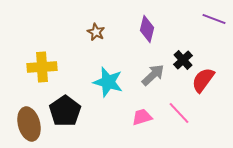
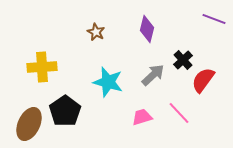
brown ellipse: rotated 40 degrees clockwise
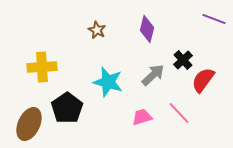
brown star: moved 1 px right, 2 px up
black pentagon: moved 2 px right, 3 px up
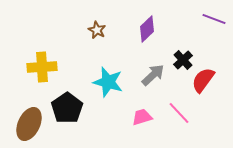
purple diamond: rotated 32 degrees clockwise
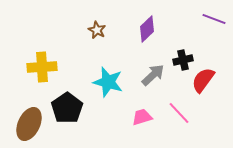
black cross: rotated 30 degrees clockwise
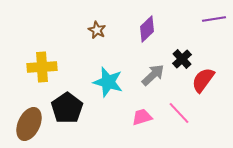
purple line: rotated 30 degrees counterclockwise
black cross: moved 1 px left, 1 px up; rotated 30 degrees counterclockwise
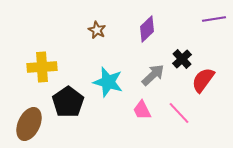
black pentagon: moved 1 px right, 6 px up
pink trapezoid: moved 7 px up; rotated 100 degrees counterclockwise
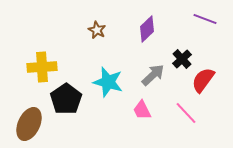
purple line: moved 9 px left; rotated 30 degrees clockwise
black pentagon: moved 2 px left, 3 px up
pink line: moved 7 px right
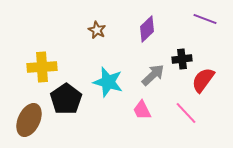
black cross: rotated 36 degrees clockwise
brown ellipse: moved 4 px up
